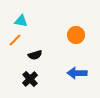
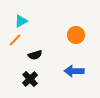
cyan triangle: rotated 40 degrees counterclockwise
blue arrow: moved 3 px left, 2 px up
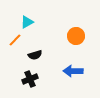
cyan triangle: moved 6 px right, 1 px down
orange circle: moved 1 px down
blue arrow: moved 1 px left
black cross: rotated 21 degrees clockwise
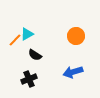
cyan triangle: moved 12 px down
black semicircle: rotated 48 degrees clockwise
blue arrow: moved 1 px down; rotated 18 degrees counterclockwise
black cross: moved 1 px left
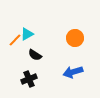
orange circle: moved 1 px left, 2 px down
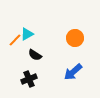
blue arrow: rotated 24 degrees counterclockwise
